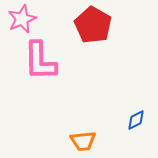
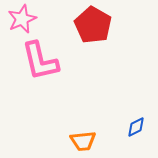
pink L-shape: rotated 12 degrees counterclockwise
blue diamond: moved 7 px down
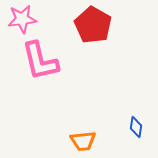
pink star: rotated 16 degrees clockwise
blue diamond: rotated 55 degrees counterclockwise
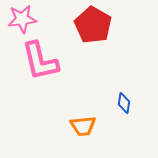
blue diamond: moved 12 px left, 24 px up
orange trapezoid: moved 15 px up
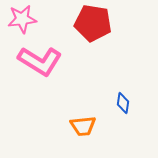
red pentagon: moved 2 px up; rotated 21 degrees counterclockwise
pink L-shape: rotated 45 degrees counterclockwise
blue diamond: moved 1 px left
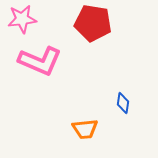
pink L-shape: rotated 9 degrees counterclockwise
orange trapezoid: moved 2 px right, 3 px down
